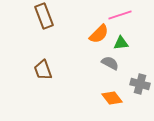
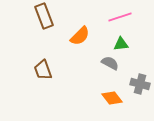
pink line: moved 2 px down
orange semicircle: moved 19 px left, 2 px down
green triangle: moved 1 px down
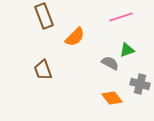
pink line: moved 1 px right
orange semicircle: moved 5 px left, 1 px down
green triangle: moved 6 px right, 6 px down; rotated 14 degrees counterclockwise
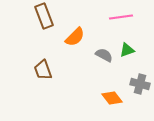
pink line: rotated 10 degrees clockwise
gray semicircle: moved 6 px left, 8 px up
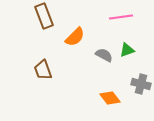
gray cross: moved 1 px right
orange diamond: moved 2 px left
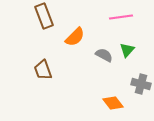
green triangle: rotated 28 degrees counterclockwise
orange diamond: moved 3 px right, 5 px down
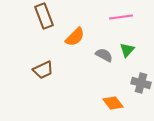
brown trapezoid: rotated 95 degrees counterclockwise
gray cross: moved 1 px up
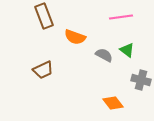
orange semicircle: rotated 65 degrees clockwise
green triangle: rotated 35 degrees counterclockwise
gray cross: moved 3 px up
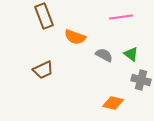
green triangle: moved 4 px right, 4 px down
orange diamond: rotated 40 degrees counterclockwise
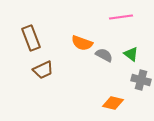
brown rectangle: moved 13 px left, 22 px down
orange semicircle: moved 7 px right, 6 px down
